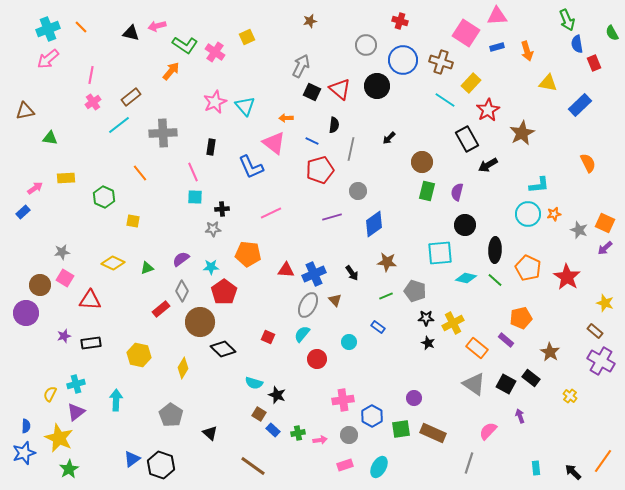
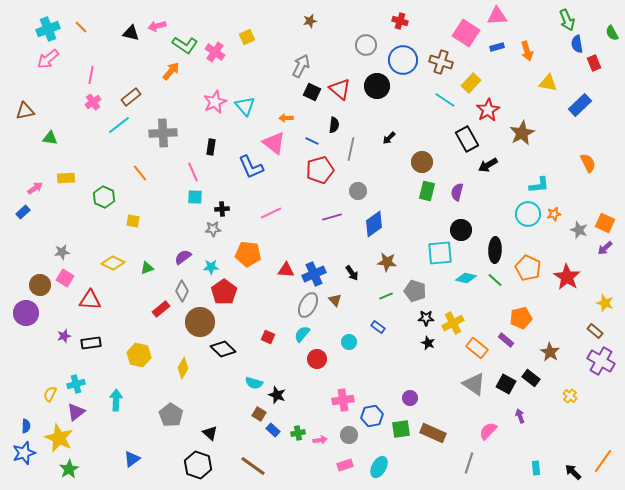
black circle at (465, 225): moved 4 px left, 5 px down
purple semicircle at (181, 259): moved 2 px right, 2 px up
purple circle at (414, 398): moved 4 px left
blue hexagon at (372, 416): rotated 20 degrees clockwise
black hexagon at (161, 465): moved 37 px right
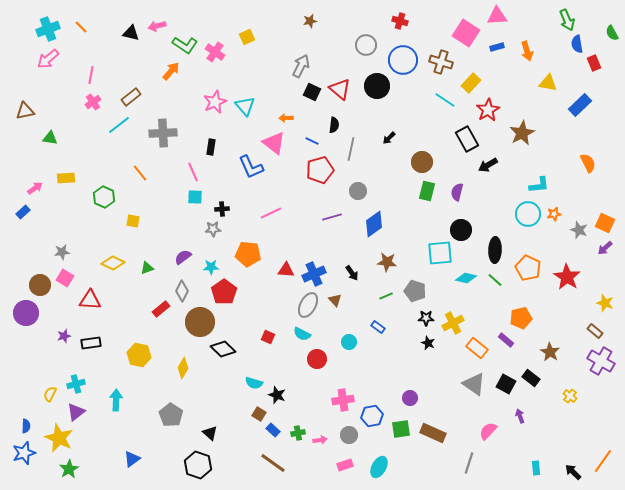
cyan semicircle at (302, 334): rotated 102 degrees counterclockwise
brown line at (253, 466): moved 20 px right, 3 px up
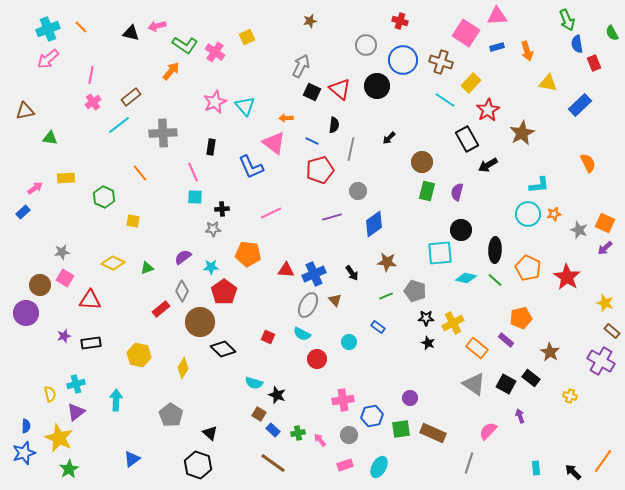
brown rectangle at (595, 331): moved 17 px right
yellow semicircle at (50, 394): rotated 140 degrees clockwise
yellow cross at (570, 396): rotated 24 degrees counterclockwise
pink arrow at (320, 440): rotated 120 degrees counterclockwise
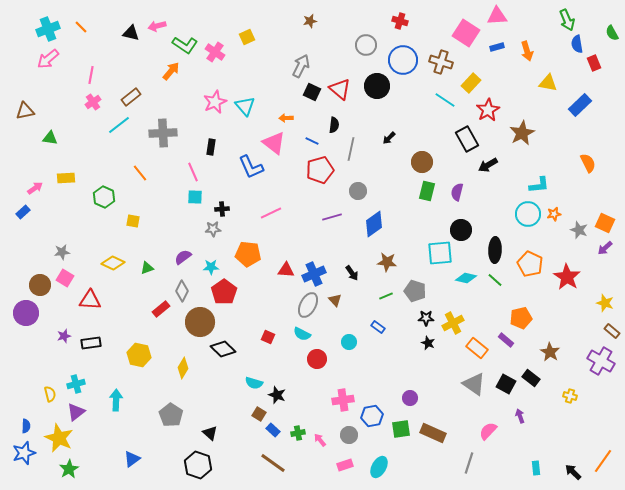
orange pentagon at (528, 268): moved 2 px right, 4 px up
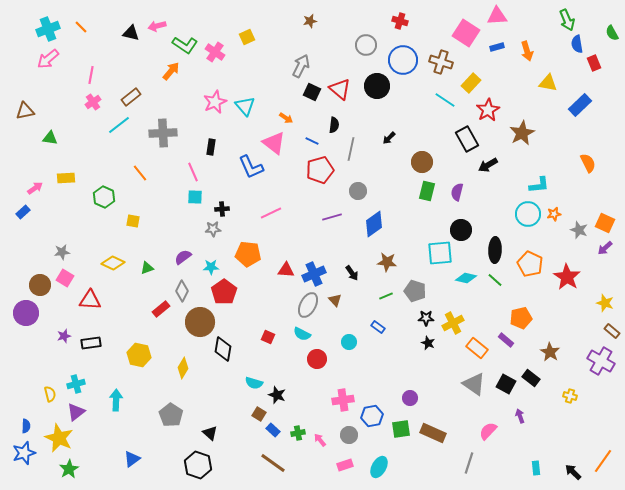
orange arrow at (286, 118): rotated 144 degrees counterclockwise
black diamond at (223, 349): rotated 55 degrees clockwise
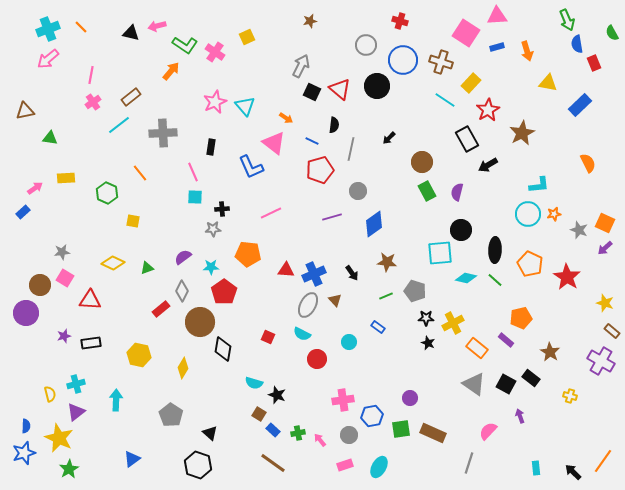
green rectangle at (427, 191): rotated 42 degrees counterclockwise
green hexagon at (104, 197): moved 3 px right, 4 px up
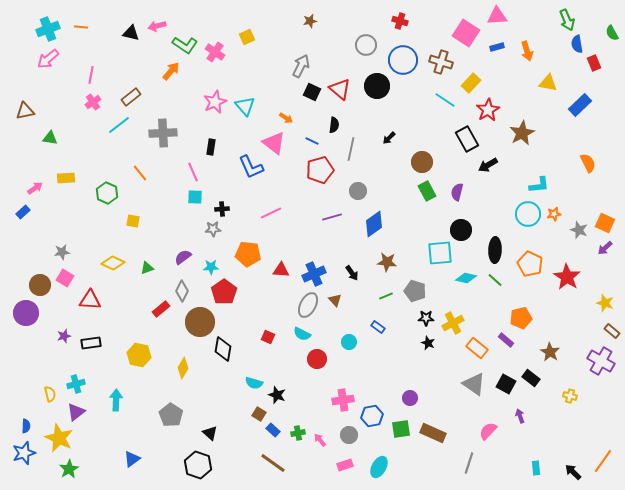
orange line at (81, 27): rotated 40 degrees counterclockwise
red triangle at (286, 270): moved 5 px left
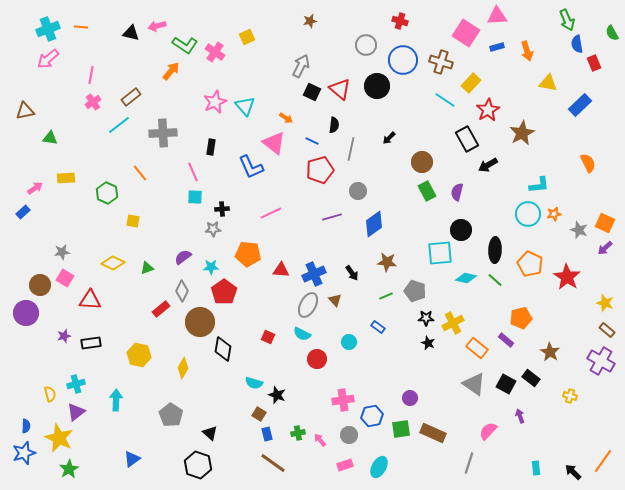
brown rectangle at (612, 331): moved 5 px left, 1 px up
blue rectangle at (273, 430): moved 6 px left, 4 px down; rotated 32 degrees clockwise
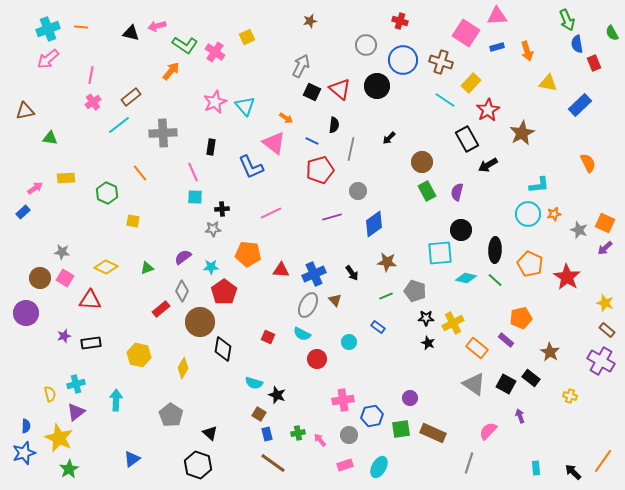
gray star at (62, 252): rotated 14 degrees clockwise
yellow diamond at (113, 263): moved 7 px left, 4 px down
brown circle at (40, 285): moved 7 px up
